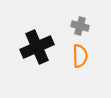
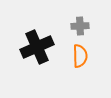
gray cross: rotated 18 degrees counterclockwise
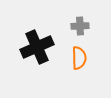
orange semicircle: moved 1 px left, 2 px down
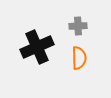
gray cross: moved 2 px left
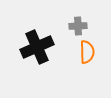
orange semicircle: moved 8 px right, 6 px up
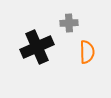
gray cross: moved 9 px left, 3 px up
